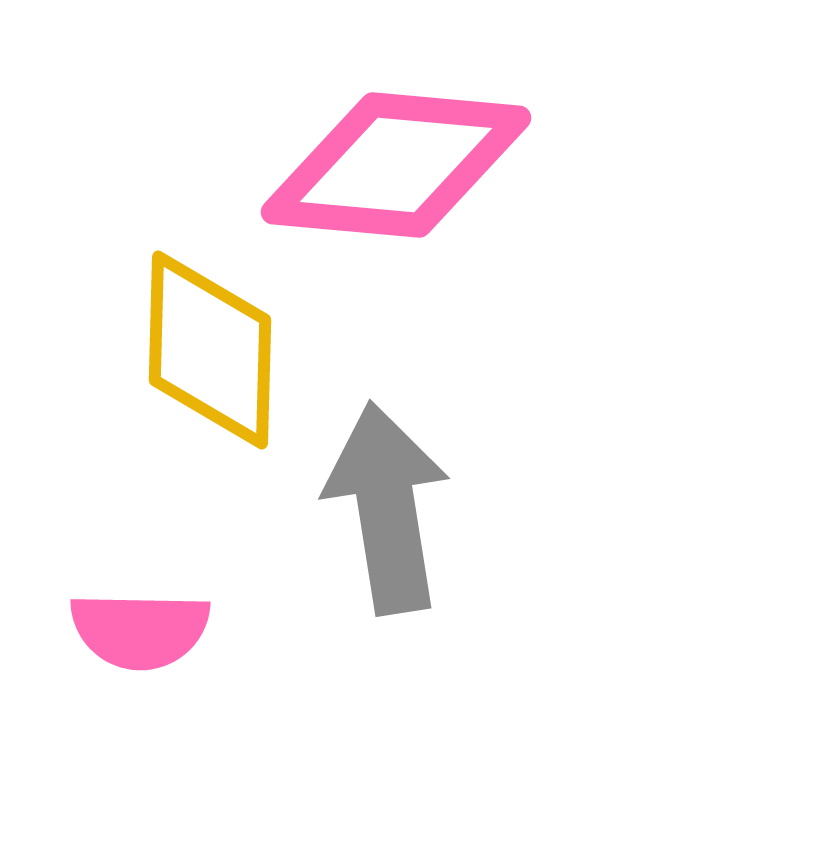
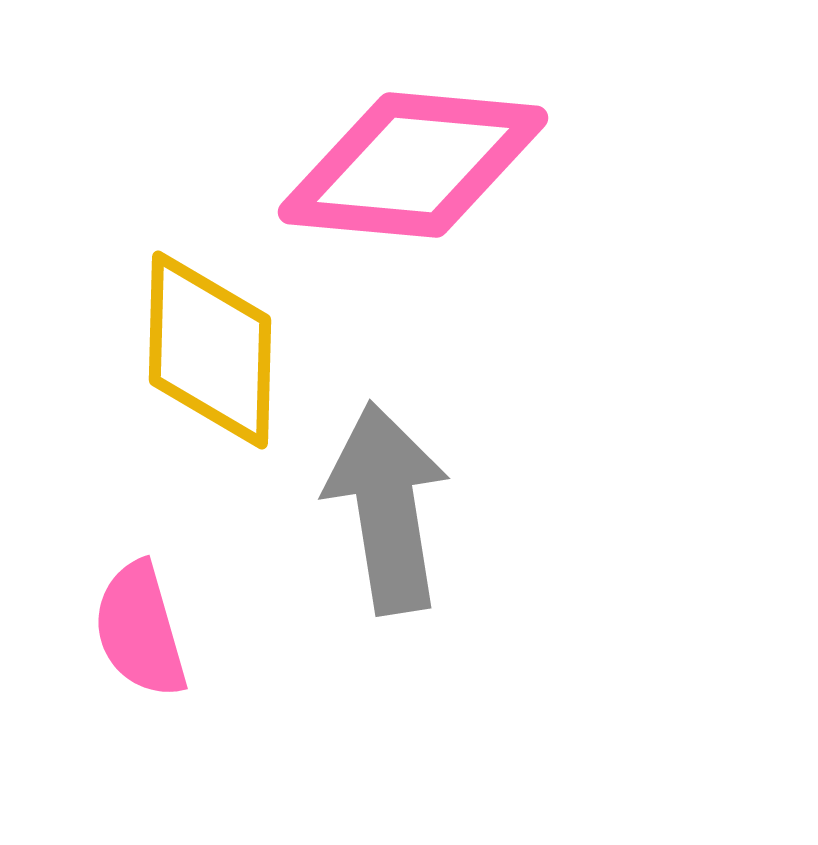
pink diamond: moved 17 px right
pink semicircle: rotated 73 degrees clockwise
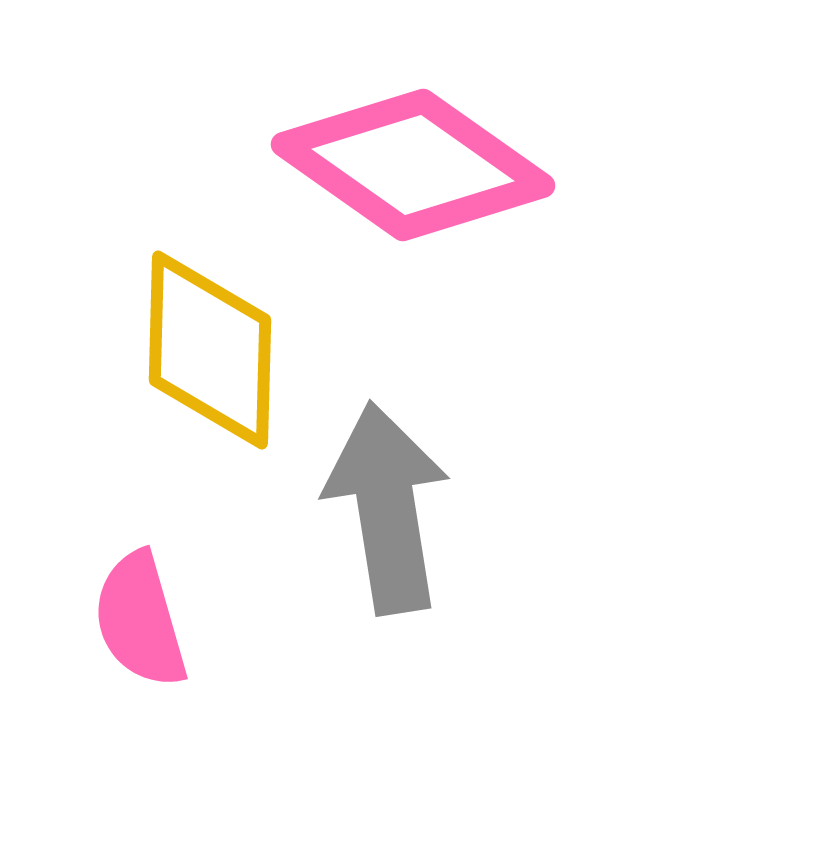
pink diamond: rotated 30 degrees clockwise
pink semicircle: moved 10 px up
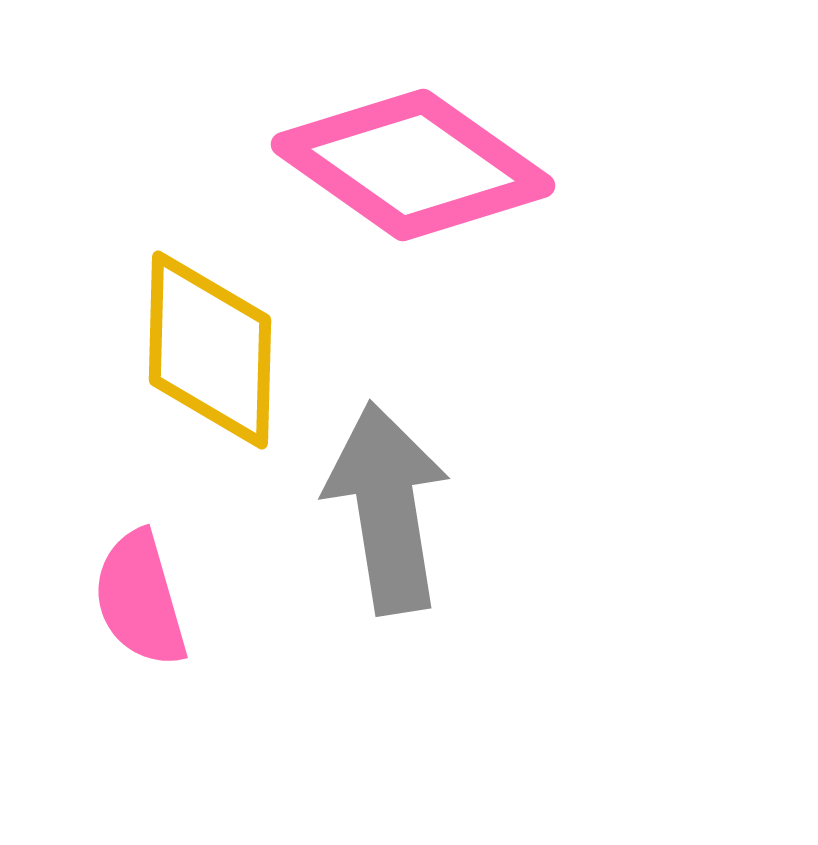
pink semicircle: moved 21 px up
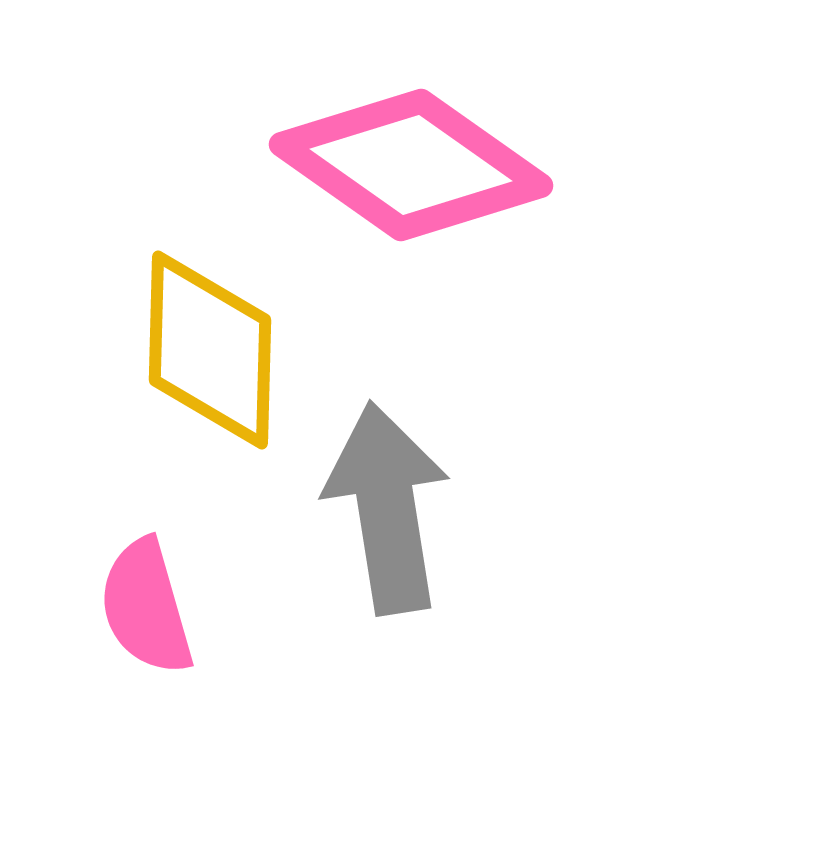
pink diamond: moved 2 px left
pink semicircle: moved 6 px right, 8 px down
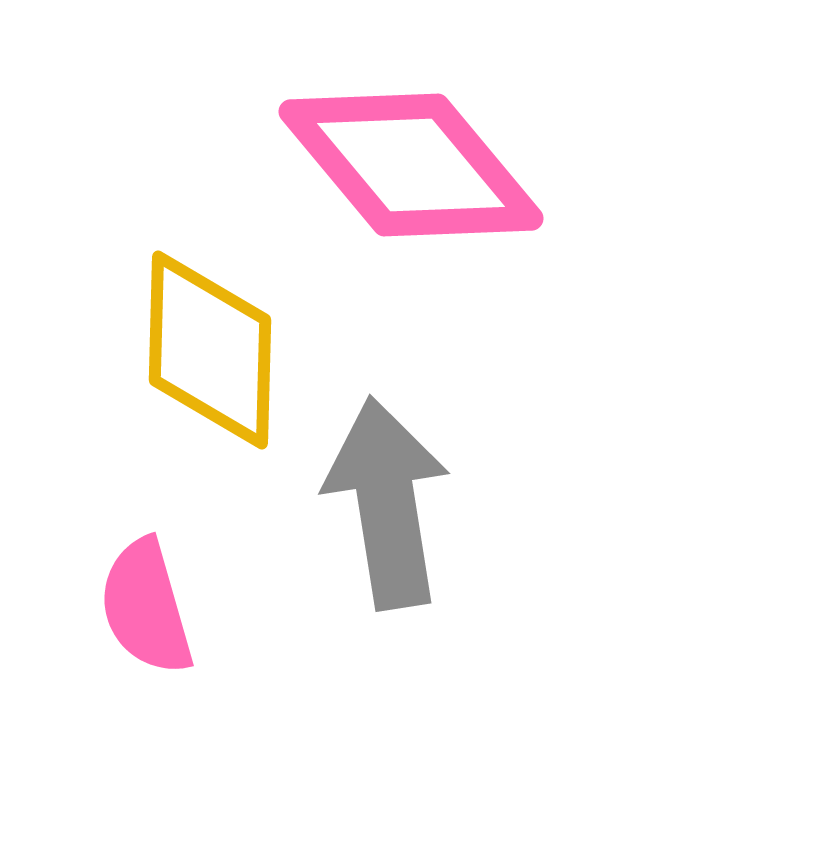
pink diamond: rotated 15 degrees clockwise
gray arrow: moved 5 px up
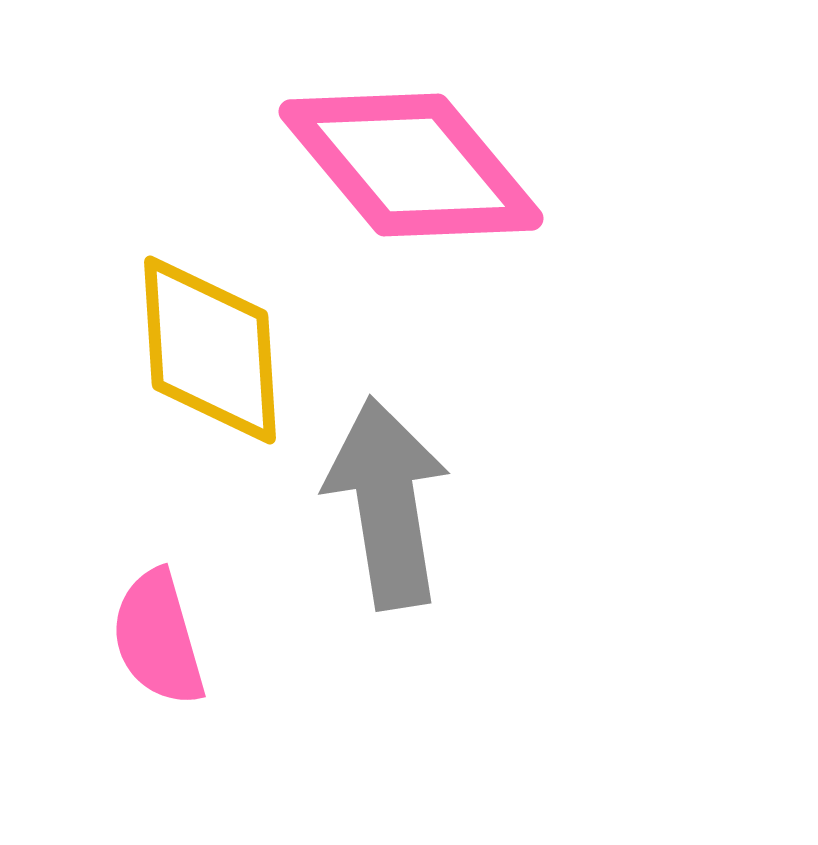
yellow diamond: rotated 5 degrees counterclockwise
pink semicircle: moved 12 px right, 31 px down
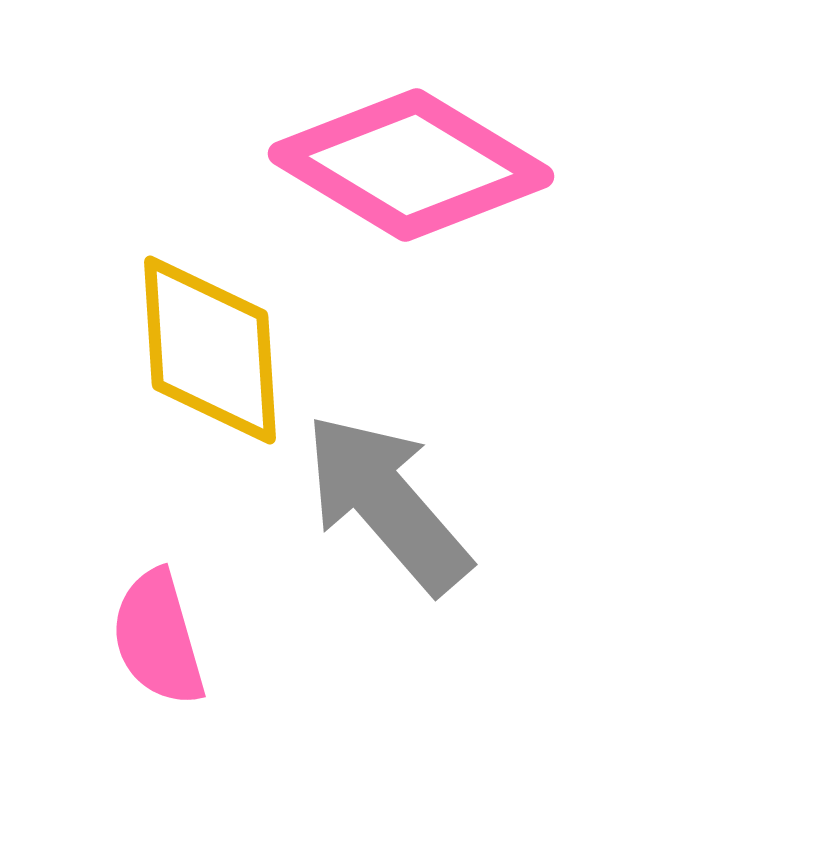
pink diamond: rotated 19 degrees counterclockwise
gray arrow: rotated 32 degrees counterclockwise
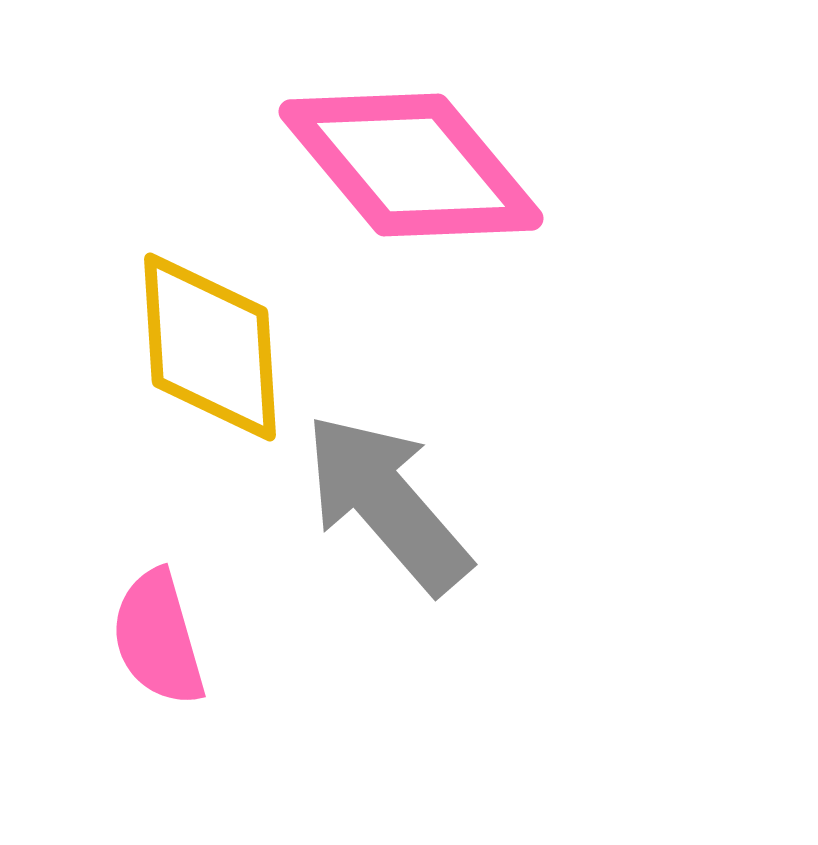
pink diamond: rotated 19 degrees clockwise
yellow diamond: moved 3 px up
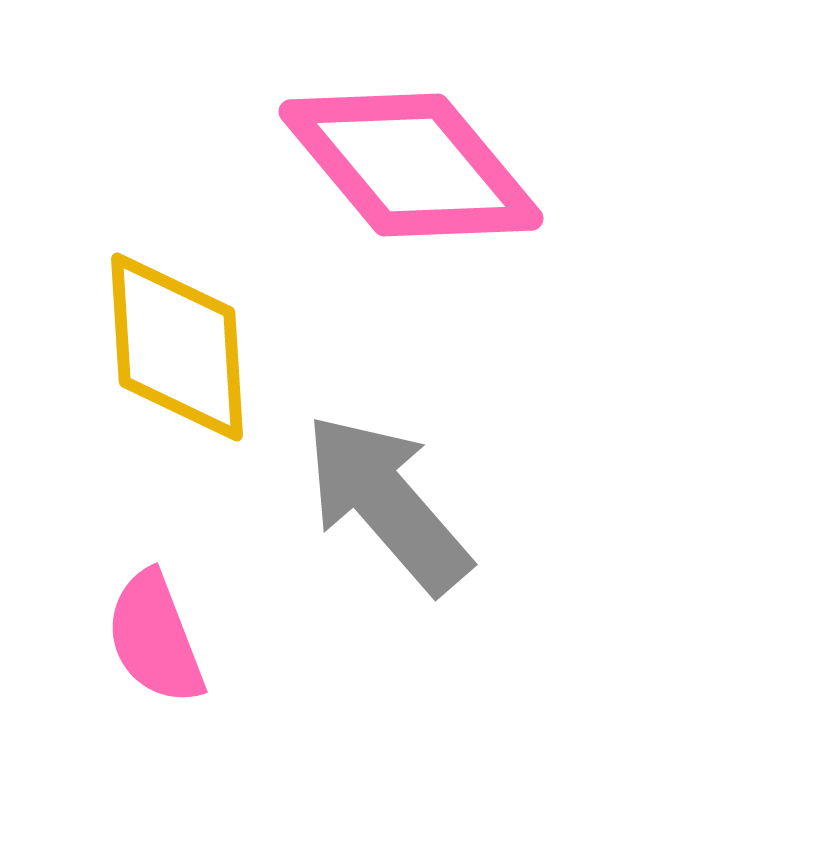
yellow diamond: moved 33 px left
pink semicircle: moved 3 px left; rotated 5 degrees counterclockwise
